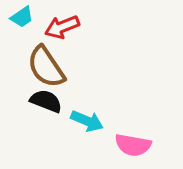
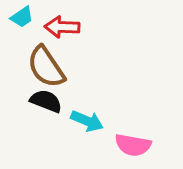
red arrow: rotated 24 degrees clockwise
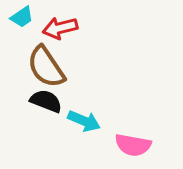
red arrow: moved 2 px left, 1 px down; rotated 16 degrees counterclockwise
cyan arrow: moved 3 px left
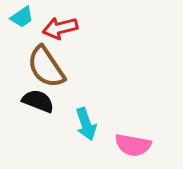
black semicircle: moved 8 px left
cyan arrow: moved 2 px right, 3 px down; rotated 48 degrees clockwise
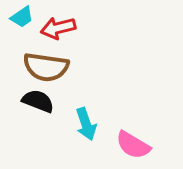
red arrow: moved 2 px left
brown semicircle: rotated 48 degrees counterclockwise
pink semicircle: rotated 21 degrees clockwise
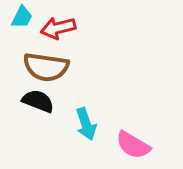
cyan trapezoid: rotated 30 degrees counterclockwise
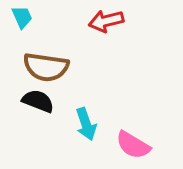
cyan trapezoid: rotated 50 degrees counterclockwise
red arrow: moved 48 px right, 7 px up
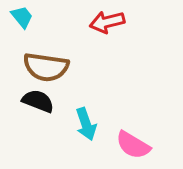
cyan trapezoid: rotated 15 degrees counterclockwise
red arrow: moved 1 px right, 1 px down
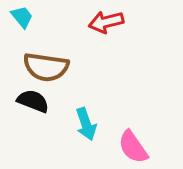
red arrow: moved 1 px left
black semicircle: moved 5 px left
pink semicircle: moved 2 px down; rotated 24 degrees clockwise
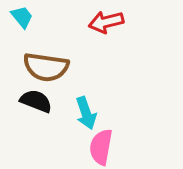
black semicircle: moved 3 px right
cyan arrow: moved 11 px up
pink semicircle: moved 32 px left; rotated 45 degrees clockwise
